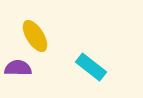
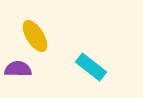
purple semicircle: moved 1 px down
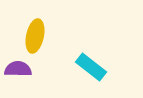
yellow ellipse: rotated 44 degrees clockwise
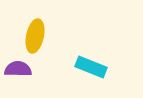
cyan rectangle: rotated 16 degrees counterclockwise
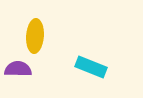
yellow ellipse: rotated 8 degrees counterclockwise
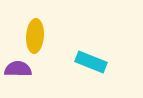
cyan rectangle: moved 5 px up
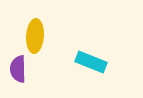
purple semicircle: rotated 92 degrees counterclockwise
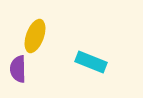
yellow ellipse: rotated 16 degrees clockwise
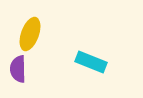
yellow ellipse: moved 5 px left, 2 px up
